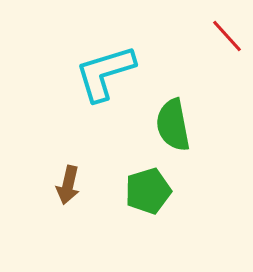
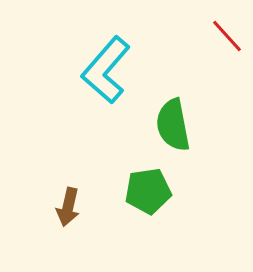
cyan L-shape: moved 1 px right, 3 px up; rotated 32 degrees counterclockwise
brown arrow: moved 22 px down
green pentagon: rotated 9 degrees clockwise
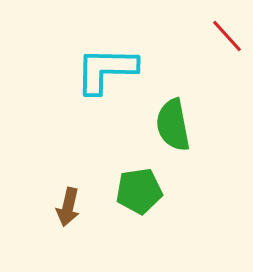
cyan L-shape: rotated 50 degrees clockwise
green pentagon: moved 9 px left
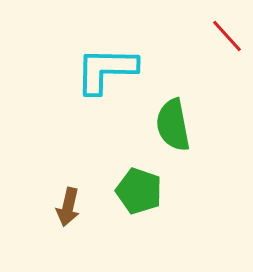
green pentagon: rotated 27 degrees clockwise
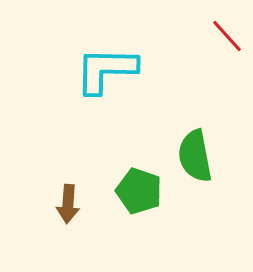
green semicircle: moved 22 px right, 31 px down
brown arrow: moved 3 px up; rotated 9 degrees counterclockwise
